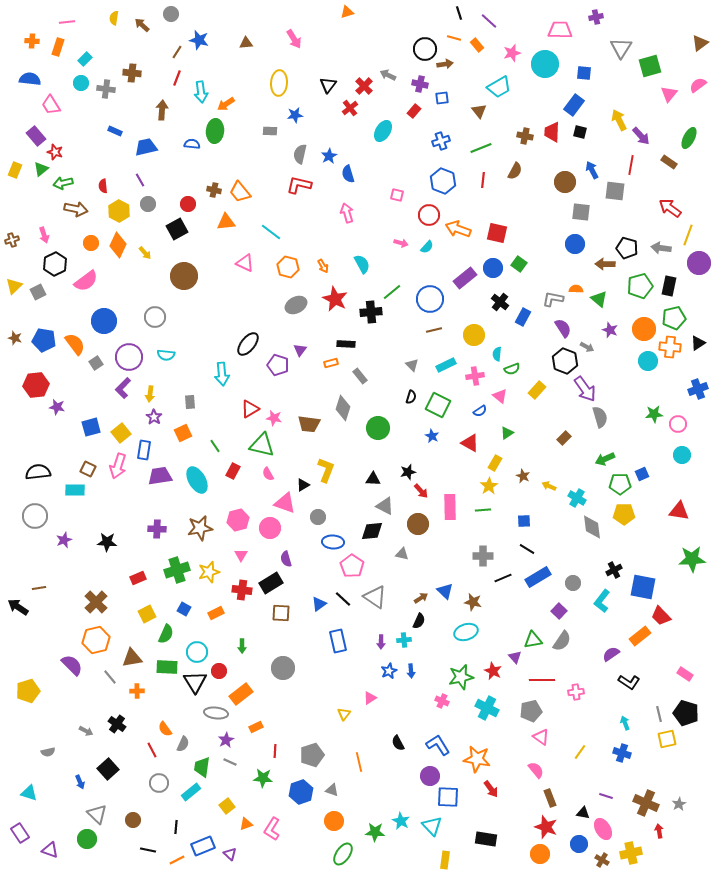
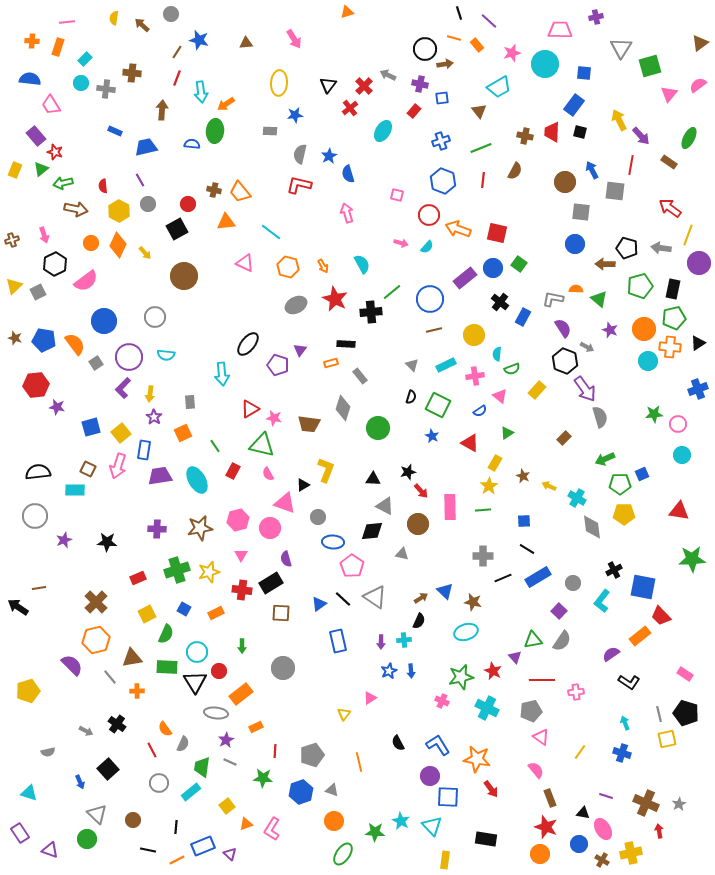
black rectangle at (669, 286): moved 4 px right, 3 px down
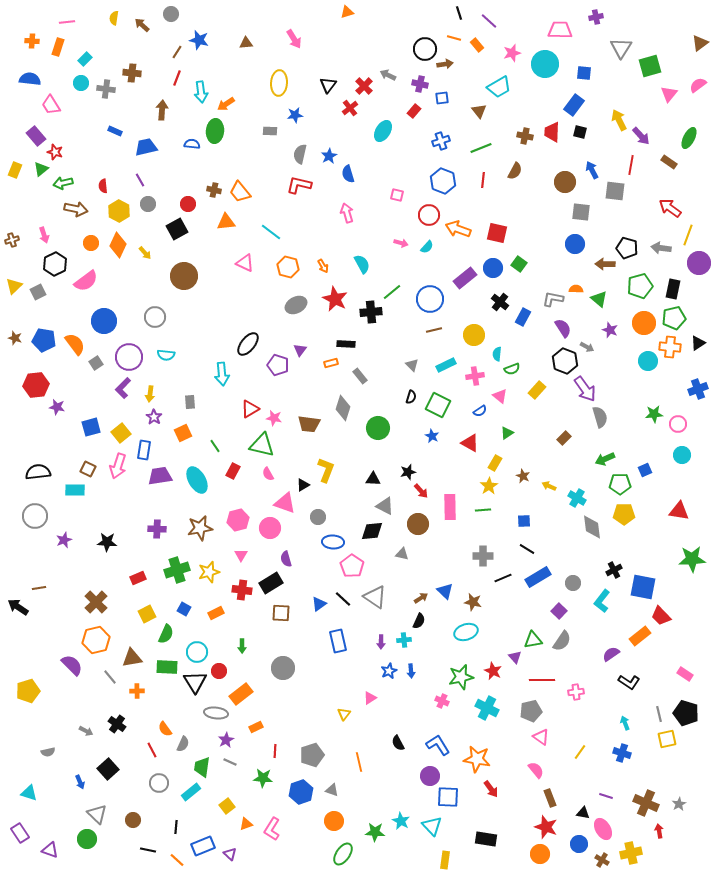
orange circle at (644, 329): moved 6 px up
blue square at (642, 474): moved 3 px right, 4 px up
orange line at (177, 860): rotated 70 degrees clockwise
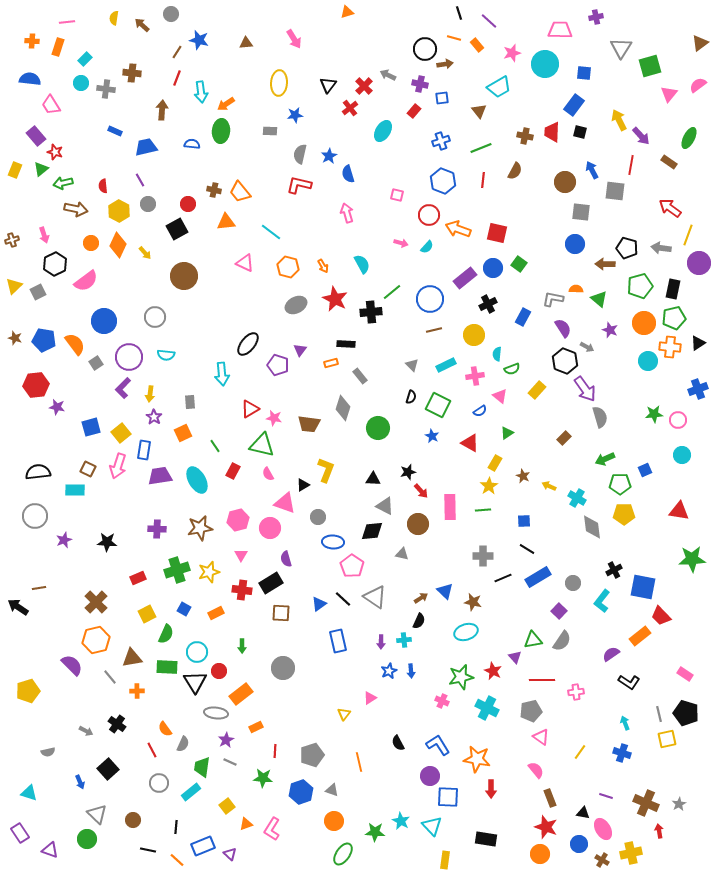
green ellipse at (215, 131): moved 6 px right
black cross at (500, 302): moved 12 px left, 2 px down; rotated 24 degrees clockwise
pink circle at (678, 424): moved 4 px up
red arrow at (491, 789): rotated 36 degrees clockwise
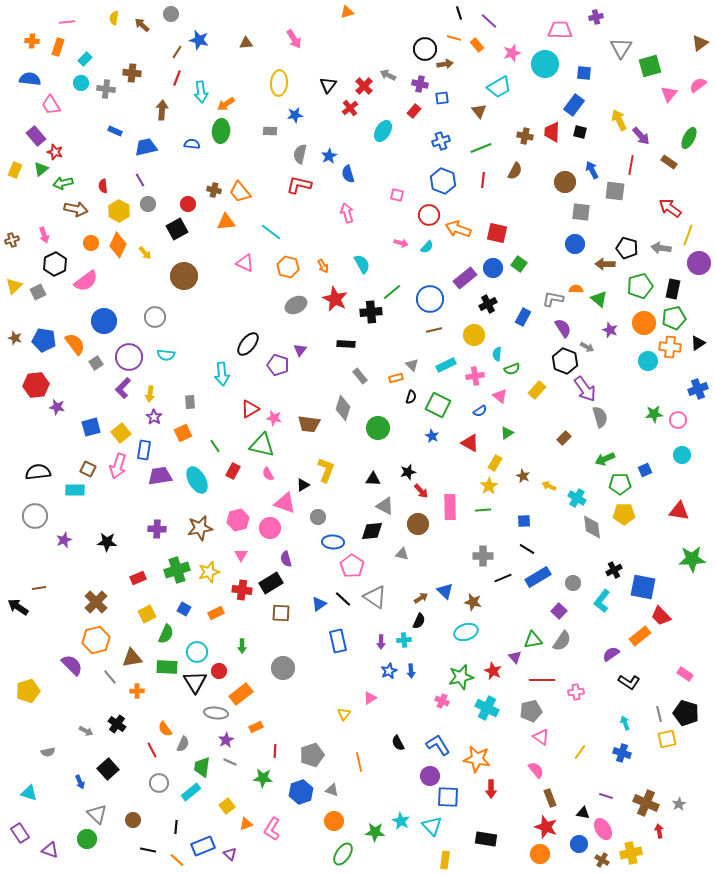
orange rectangle at (331, 363): moved 65 px right, 15 px down
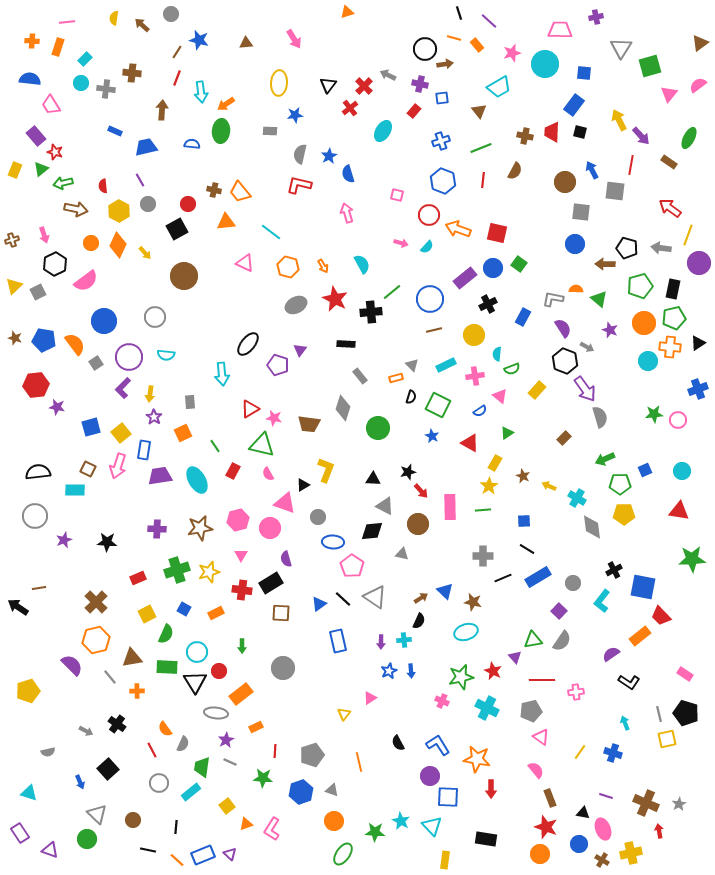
cyan circle at (682, 455): moved 16 px down
blue cross at (622, 753): moved 9 px left
pink ellipse at (603, 829): rotated 10 degrees clockwise
blue rectangle at (203, 846): moved 9 px down
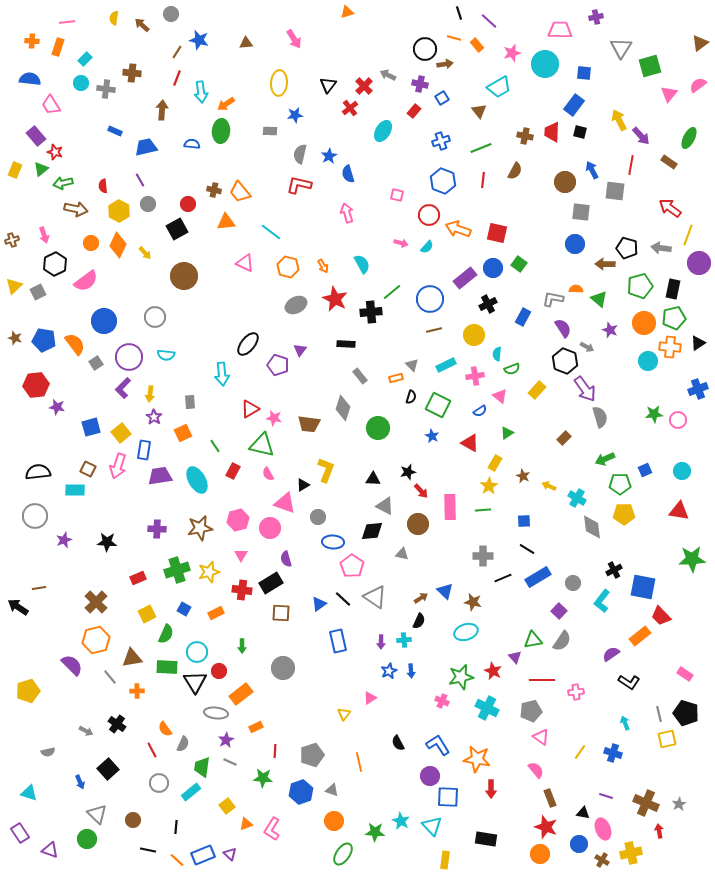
blue square at (442, 98): rotated 24 degrees counterclockwise
